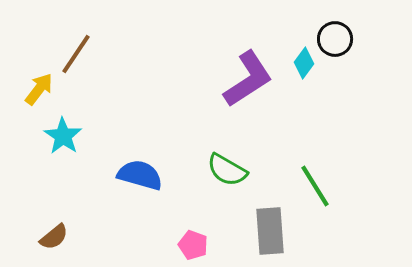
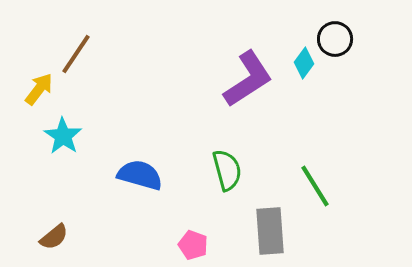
green semicircle: rotated 135 degrees counterclockwise
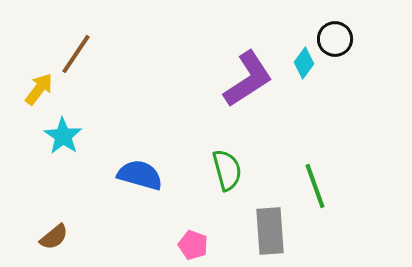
green line: rotated 12 degrees clockwise
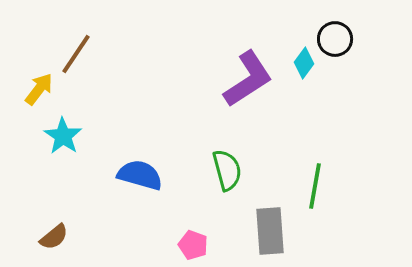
green line: rotated 30 degrees clockwise
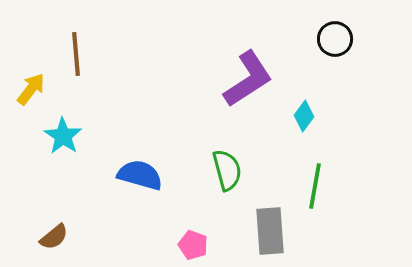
brown line: rotated 39 degrees counterclockwise
cyan diamond: moved 53 px down
yellow arrow: moved 8 px left
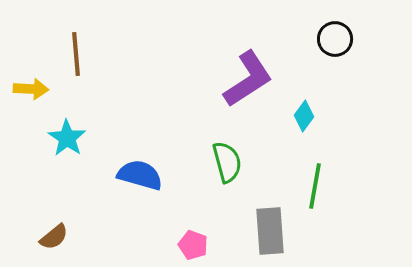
yellow arrow: rotated 56 degrees clockwise
cyan star: moved 4 px right, 2 px down
green semicircle: moved 8 px up
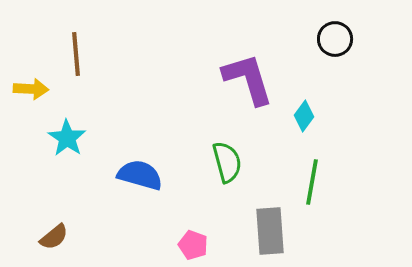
purple L-shape: rotated 74 degrees counterclockwise
green line: moved 3 px left, 4 px up
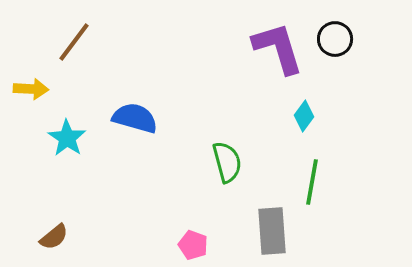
brown line: moved 2 px left, 12 px up; rotated 42 degrees clockwise
purple L-shape: moved 30 px right, 31 px up
blue semicircle: moved 5 px left, 57 px up
gray rectangle: moved 2 px right
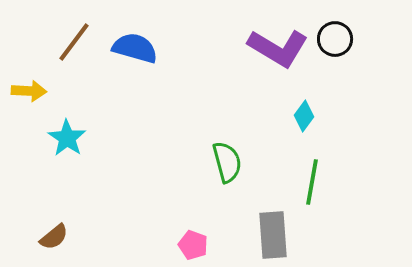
purple L-shape: rotated 138 degrees clockwise
yellow arrow: moved 2 px left, 2 px down
blue semicircle: moved 70 px up
gray rectangle: moved 1 px right, 4 px down
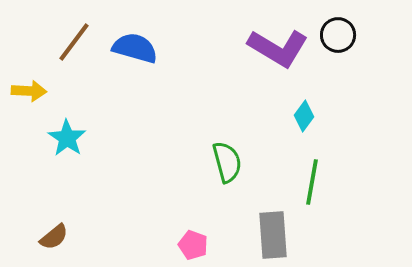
black circle: moved 3 px right, 4 px up
